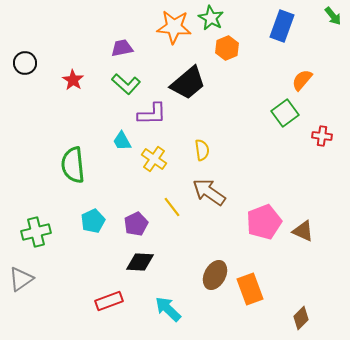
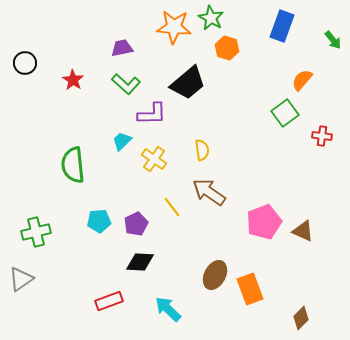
green arrow: moved 24 px down
orange hexagon: rotated 20 degrees counterclockwise
cyan trapezoid: rotated 75 degrees clockwise
cyan pentagon: moved 6 px right; rotated 20 degrees clockwise
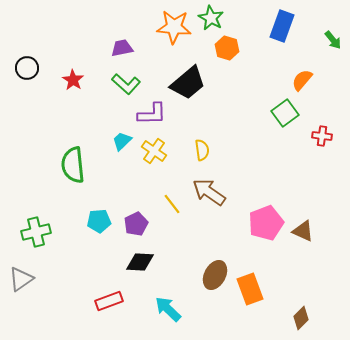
black circle: moved 2 px right, 5 px down
yellow cross: moved 8 px up
yellow line: moved 3 px up
pink pentagon: moved 2 px right, 1 px down
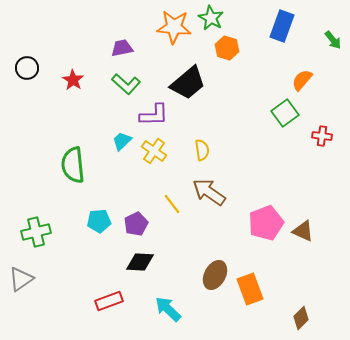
purple L-shape: moved 2 px right, 1 px down
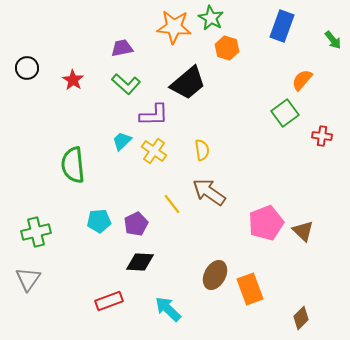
brown triangle: rotated 20 degrees clockwise
gray triangle: moved 7 px right; rotated 20 degrees counterclockwise
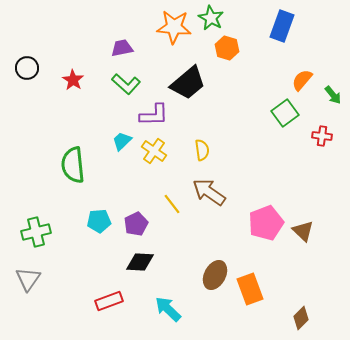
green arrow: moved 55 px down
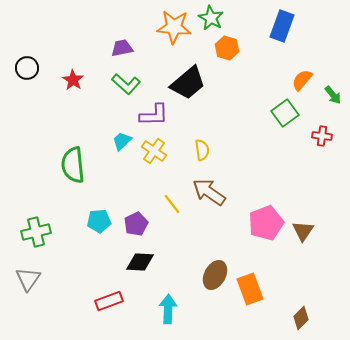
brown triangle: rotated 20 degrees clockwise
cyan arrow: rotated 48 degrees clockwise
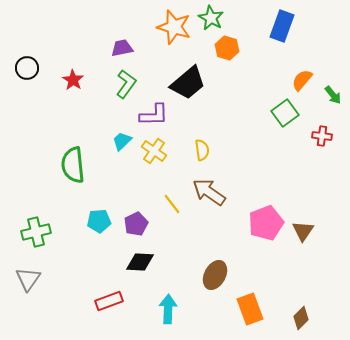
orange star: rotated 12 degrees clockwise
green L-shape: rotated 96 degrees counterclockwise
orange rectangle: moved 20 px down
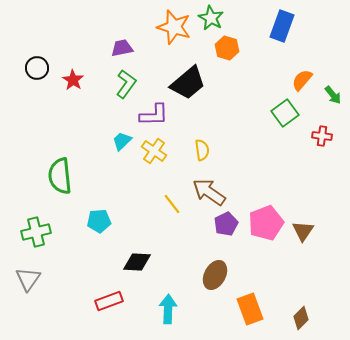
black circle: moved 10 px right
green semicircle: moved 13 px left, 11 px down
purple pentagon: moved 90 px right
black diamond: moved 3 px left
